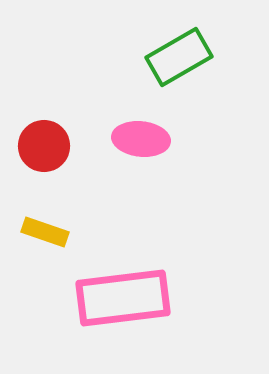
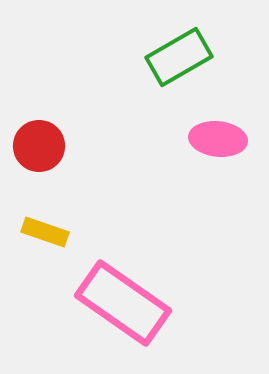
pink ellipse: moved 77 px right
red circle: moved 5 px left
pink rectangle: moved 5 px down; rotated 42 degrees clockwise
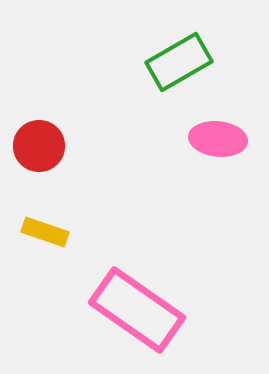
green rectangle: moved 5 px down
pink rectangle: moved 14 px right, 7 px down
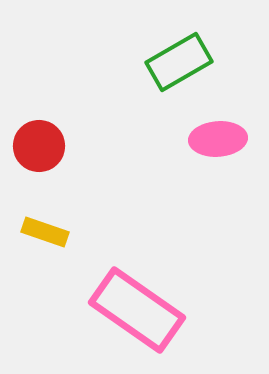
pink ellipse: rotated 10 degrees counterclockwise
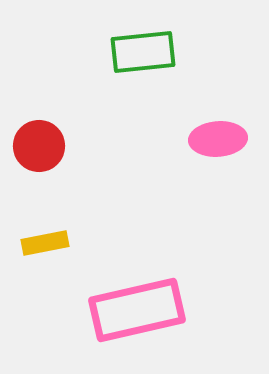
green rectangle: moved 36 px left, 10 px up; rotated 24 degrees clockwise
yellow rectangle: moved 11 px down; rotated 30 degrees counterclockwise
pink rectangle: rotated 48 degrees counterclockwise
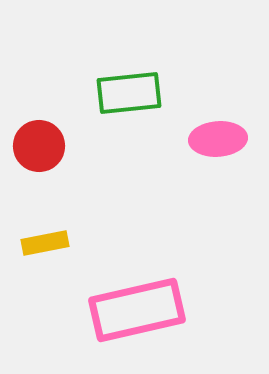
green rectangle: moved 14 px left, 41 px down
